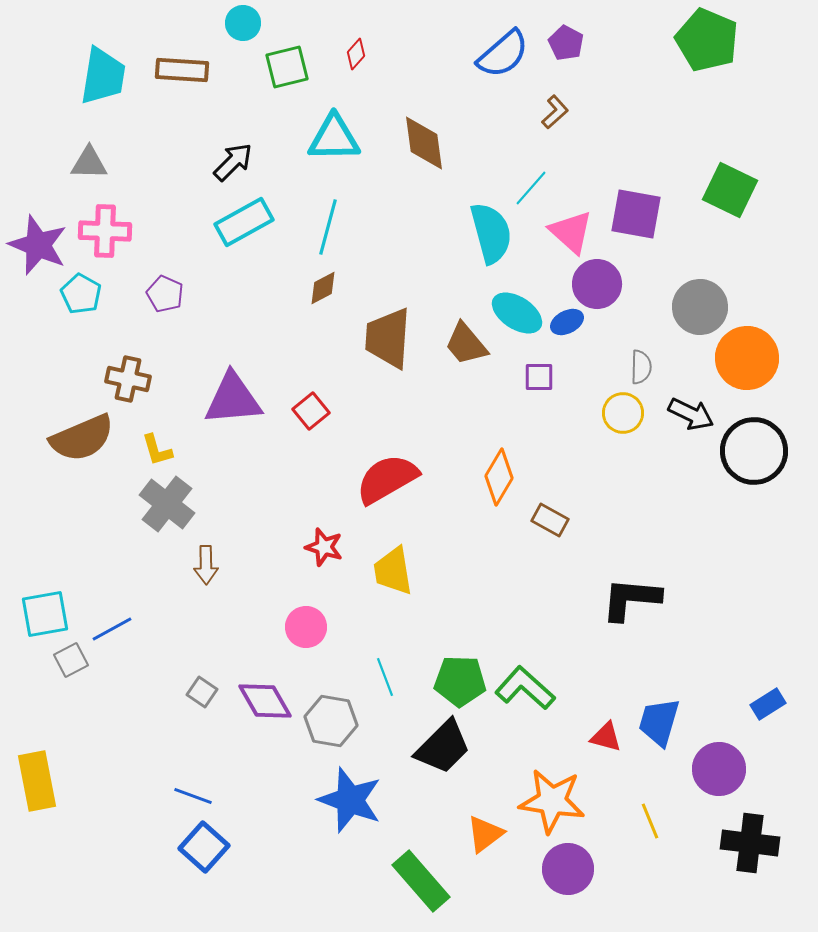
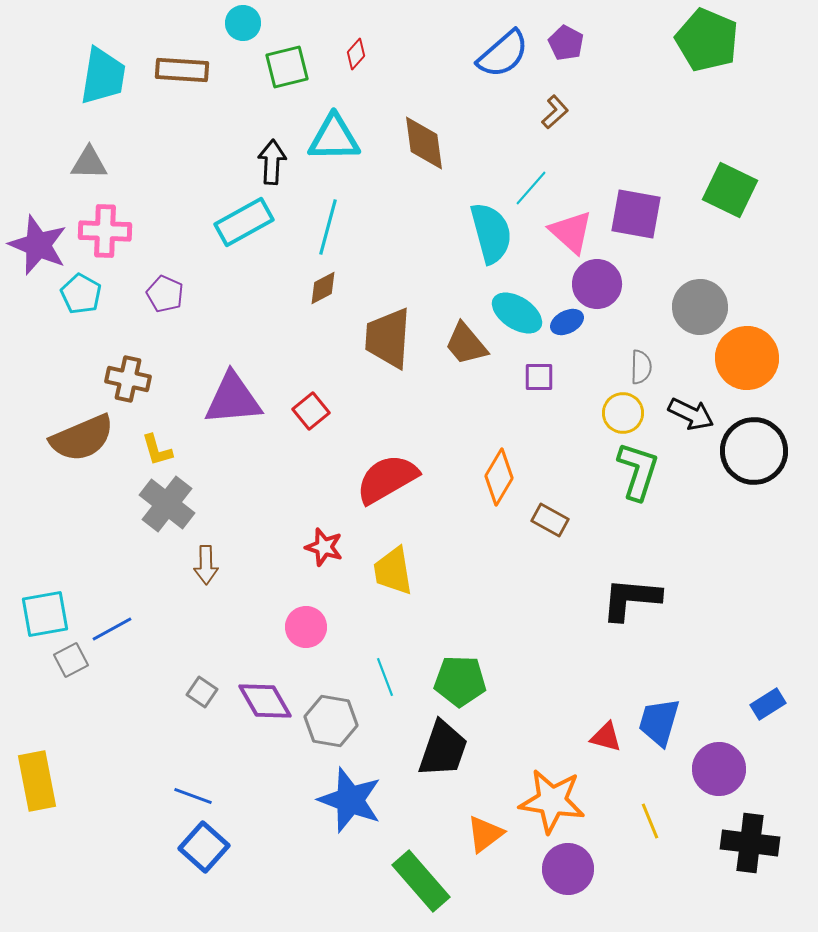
black arrow at (233, 162): moved 39 px right; rotated 42 degrees counterclockwise
green L-shape at (525, 688): moved 113 px right, 217 px up; rotated 66 degrees clockwise
black trapezoid at (443, 747): moved 2 px down; rotated 26 degrees counterclockwise
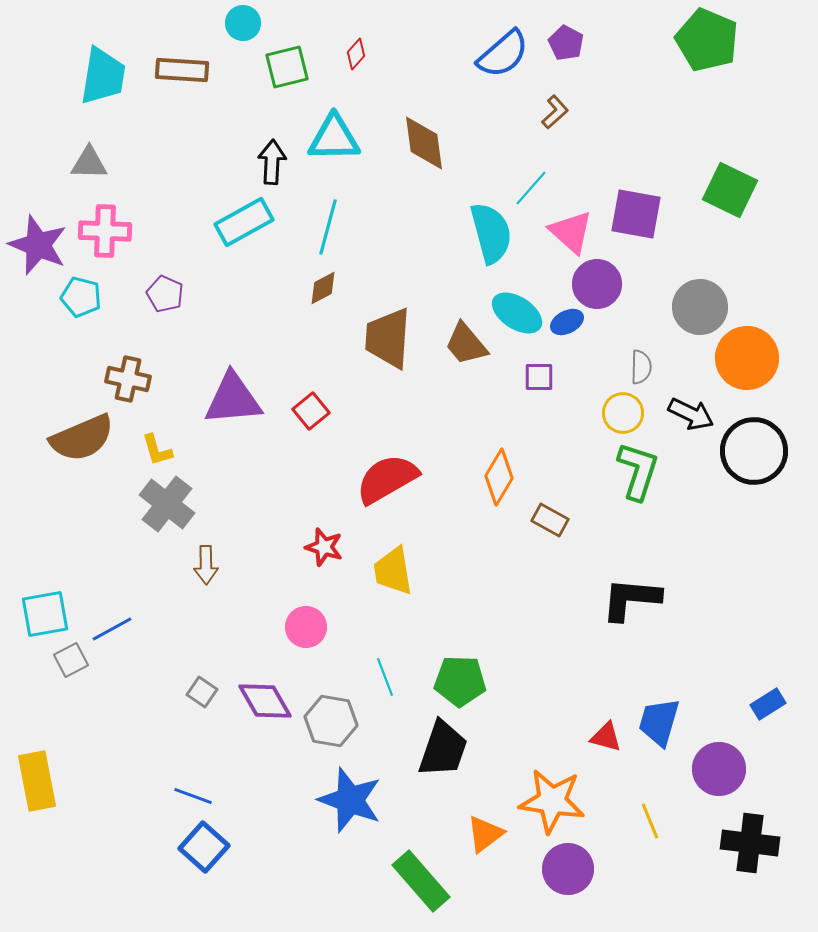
cyan pentagon at (81, 294): moved 3 px down; rotated 15 degrees counterclockwise
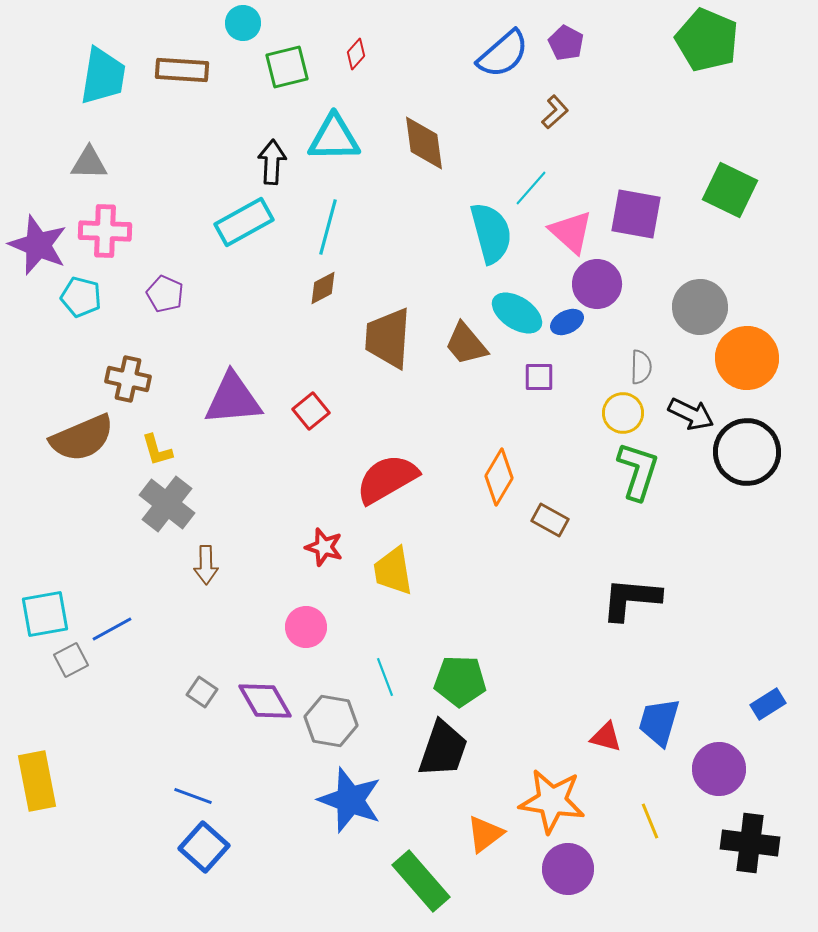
black circle at (754, 451): moved 7 px left, 1 px down
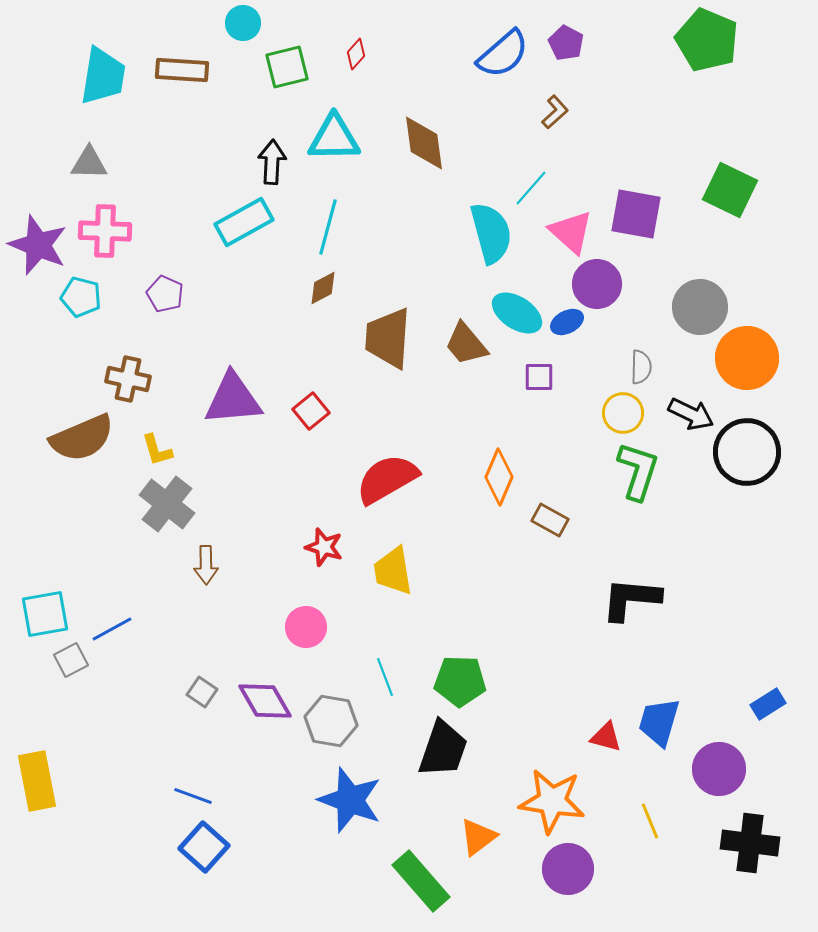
orange diamond at (499, 477): rotated 8 degrees counterclockwise
orange triangle at (485, 834): moved 7 px left, 3 px down
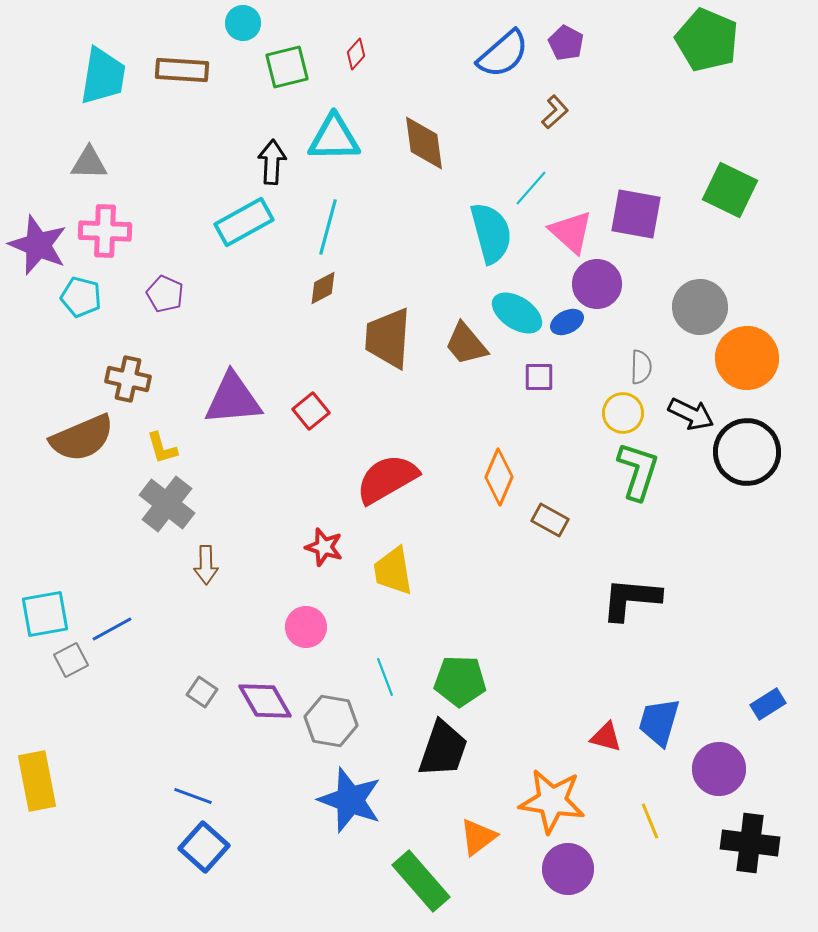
yellow L-shape at (157, 450): moved 5 px right, 2 px up
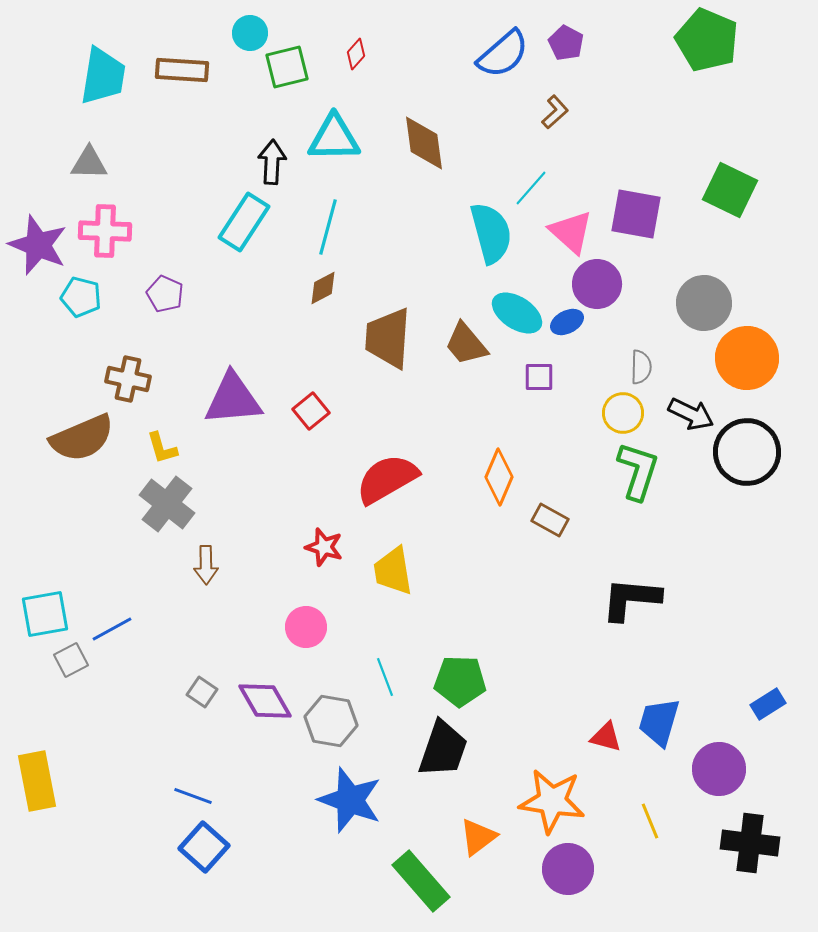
cyan circle at (243, 23): moved 7 px right, 10 px down
cyan rectangle at (244, 222): rotated 28 degrees counterclockwise
gray circle at (700, 307): moved 4 px right, 4 px up
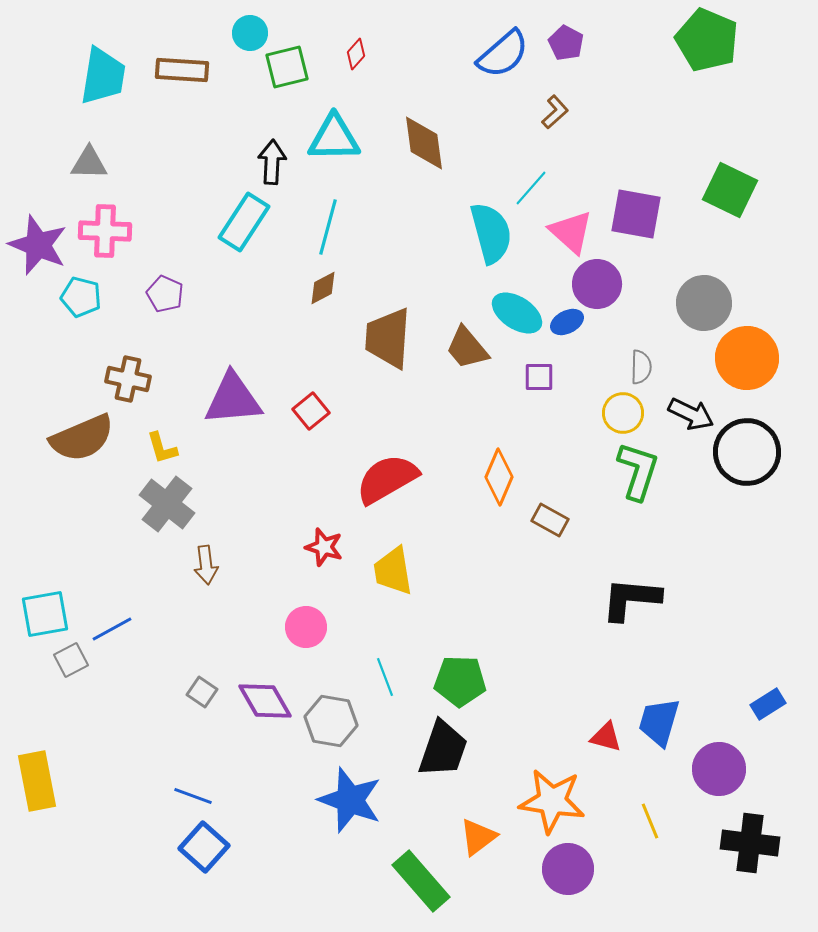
brown trapezoid at (466, 344): moved 1 px right, 4 px down
brown arrow at (206, 565): rotated 6 degrees counterclockwise
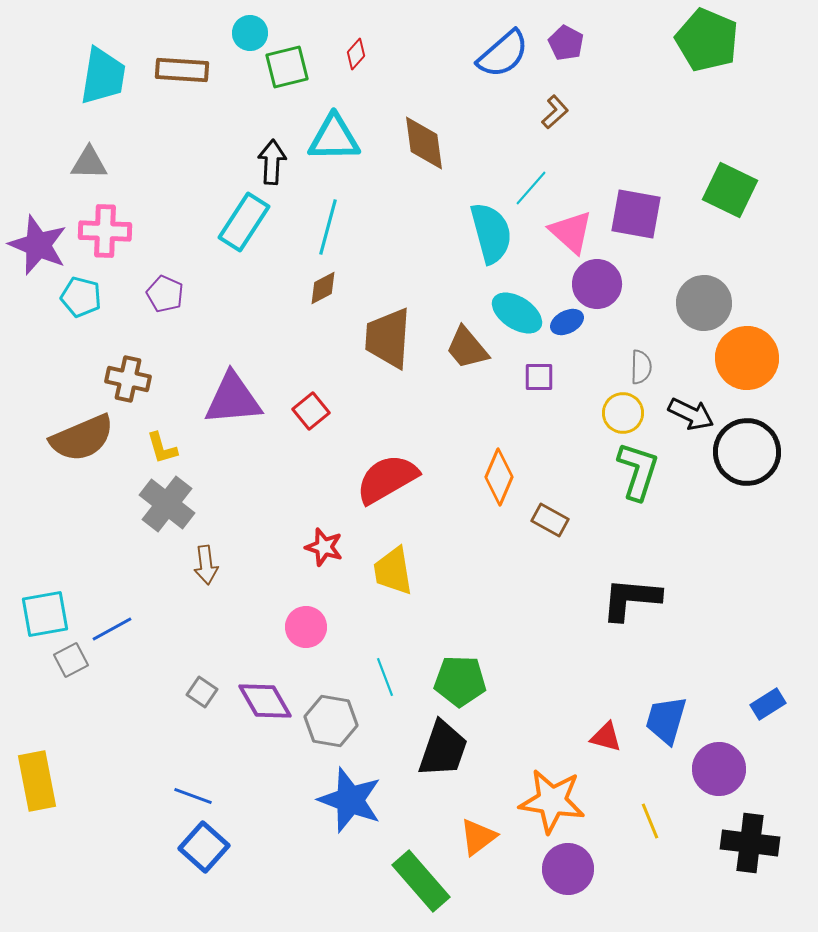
blue trapezoid at (659, 722): moved 7 px right, 2 px up
